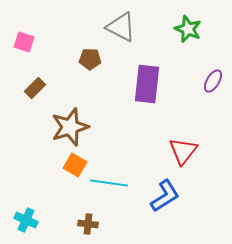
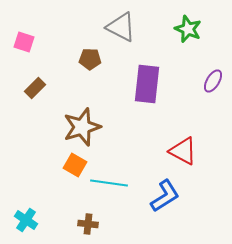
brown star: moved 12 px right
red triangle: rotated 40 degrees counterclockwise
cyan cross: rotated 10 degrees clockwise
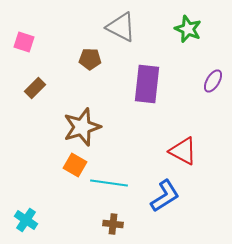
brown cross: moved 25 px right
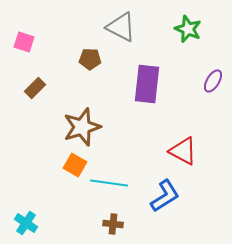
cyan cross: moved 3 px down
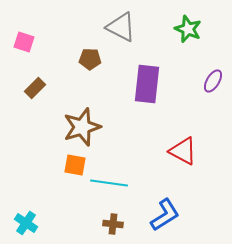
orange square: rotated 20 degrees counterclockwise
blue L-shape: moved 19 px down
